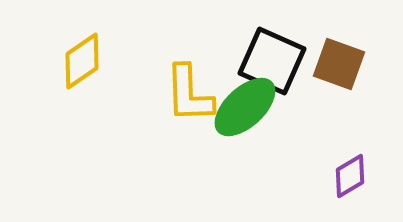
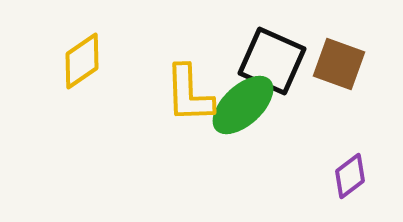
green ellipse: moved 2 px left, 2 px up
purple diamond: rotated 6 degrees counterclockwise
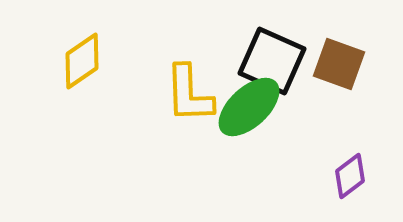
green ellipse: moved 6 px right, 2 px down
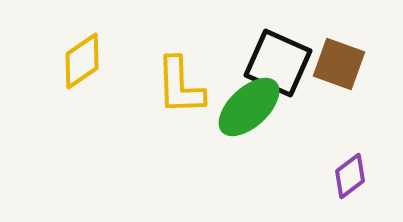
black square: moved 6 px right, 2 px down
yellow L-shape: moved 9 px left, 8 px up
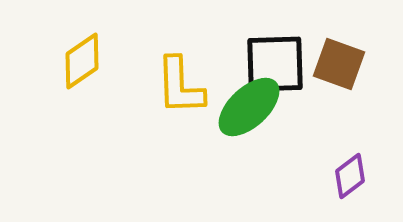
black square: moved 3 px left, 1 px down; rotated 26 degrees counterclockwise
